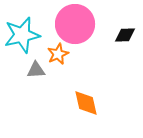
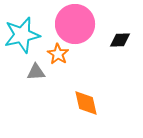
black diamond: moved 5 px left, 5 px down
orange star: rotated 15 degrees counterclockwise
gray triangle: moved 2 px down
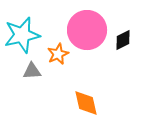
pink circle: moved 12 px right, 6 px down
black diamond: moved 3 px right; rotated 25 degrees counterclockwise
orange star: rotated 15 degrees clockwise
gray triangle: moved 4 px left, 1 px up
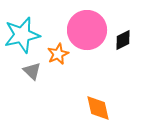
gray triangle: rotated 48 degrees clockwise
orange diamond: moved 12 px right, 5 px down
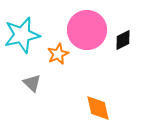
gray triangle: moved 12 px down
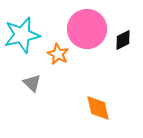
pink circle: moved 1 px up
orange star: rotated 20 degrees counterclockwise
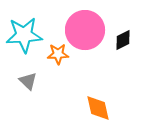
pink circle: moved 2 px left, 1 px down
cyan star: moved 2 px right; rotated 9 degrees clockwise
orange star: rotated 30 degrees counterclockwise
gray triangle: moved 4 px left, 2 px up
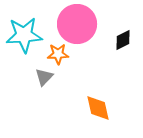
pink circle: moved 8 px left, 6 px up
gray triangle: moved 16 px right, 4 px up; rotated 30 degrees clockwise
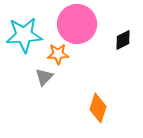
orange diamond: rotated 32 degrees clockwise
